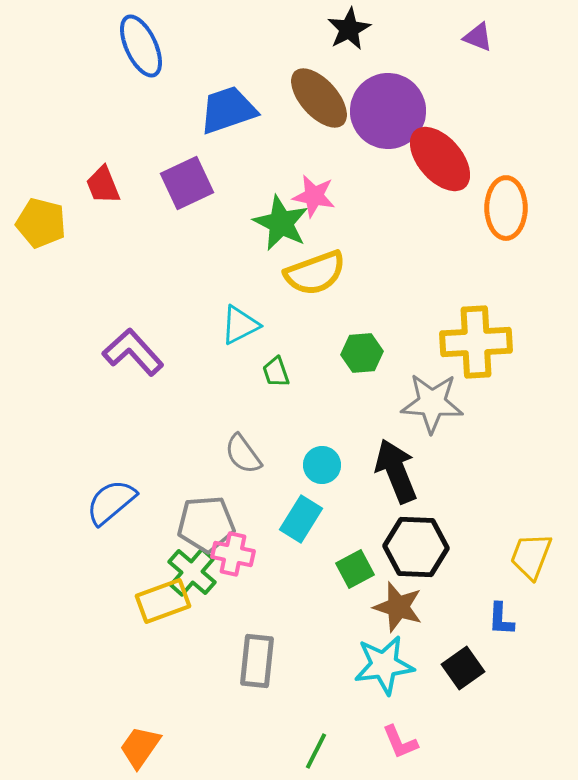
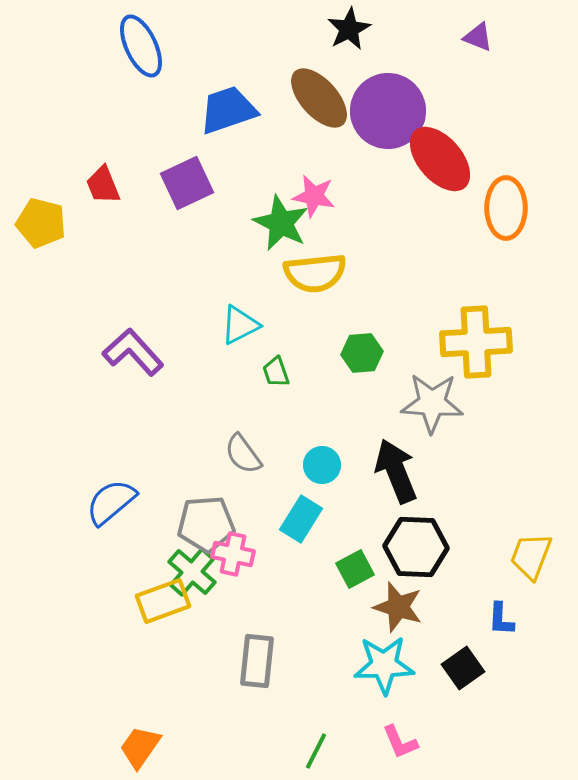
yellow semicircle: rotated 14 degrees clockwise
cyan star: rotated 6 degrees clockwise
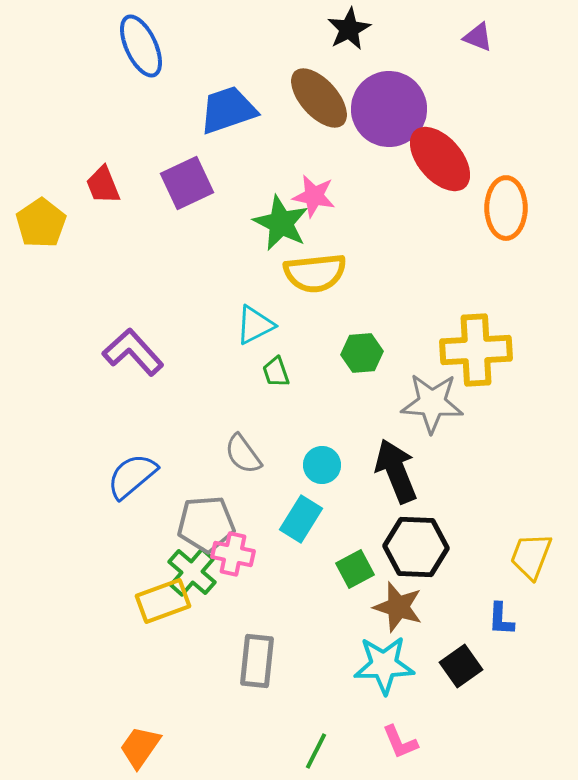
purple circle: moved 1 px right, 2 px up
yellow pentagon: rotated 24 degrees clockwise
cyan triangle: moved 15 px right
yellow cross: moved 8 px down
blue semicircle: moved 21 px right, 26 px up
black square: moved 2 px left, 2 px up
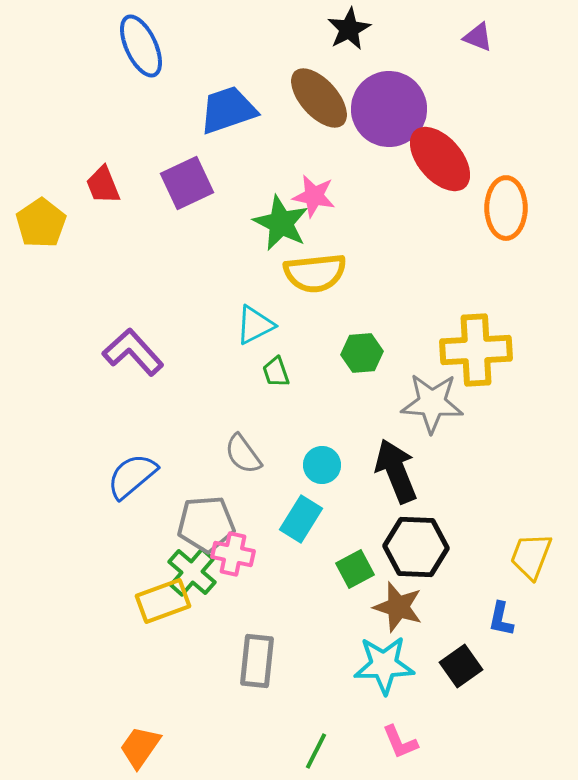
blue L-shape: rotated 9 degrees clockwise
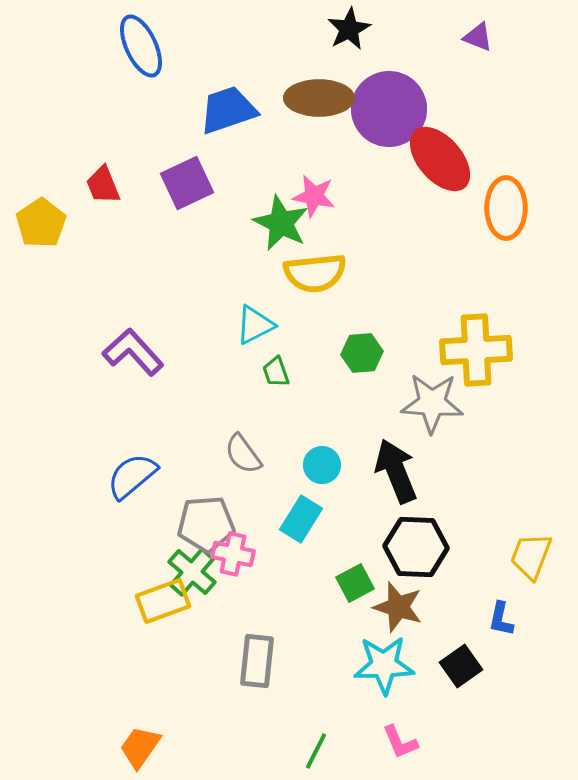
brown ellipse: rotated 48 degrees counterclockwise
green square: moved 14 px down
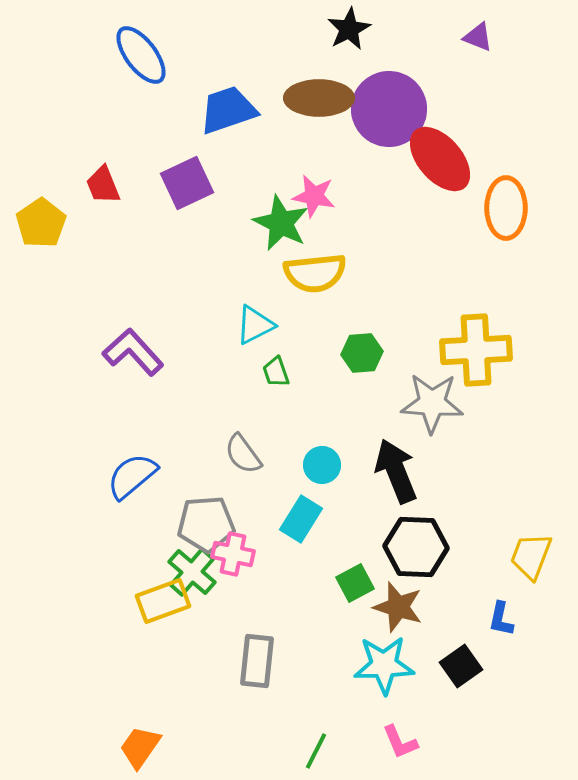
blue ellipse: moved 9 px down; rotated 12 degrees counterclockwise
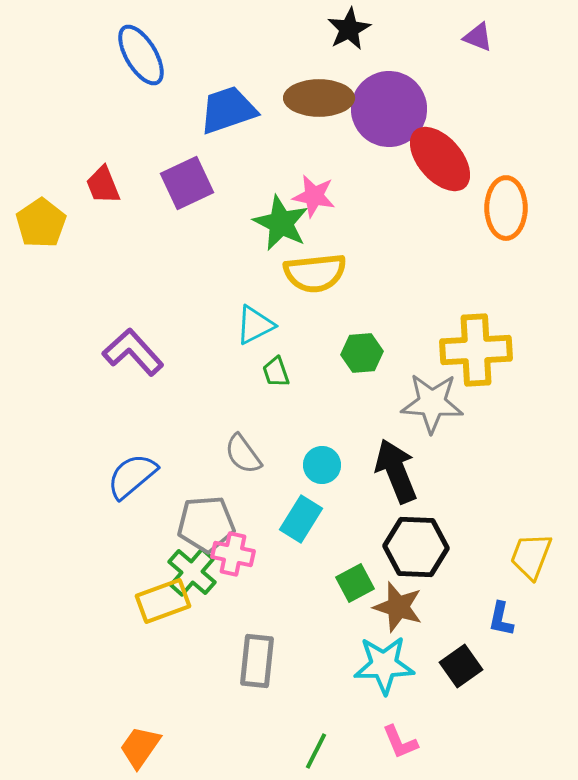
blue ellipse: rotated 6 degrees clockwise
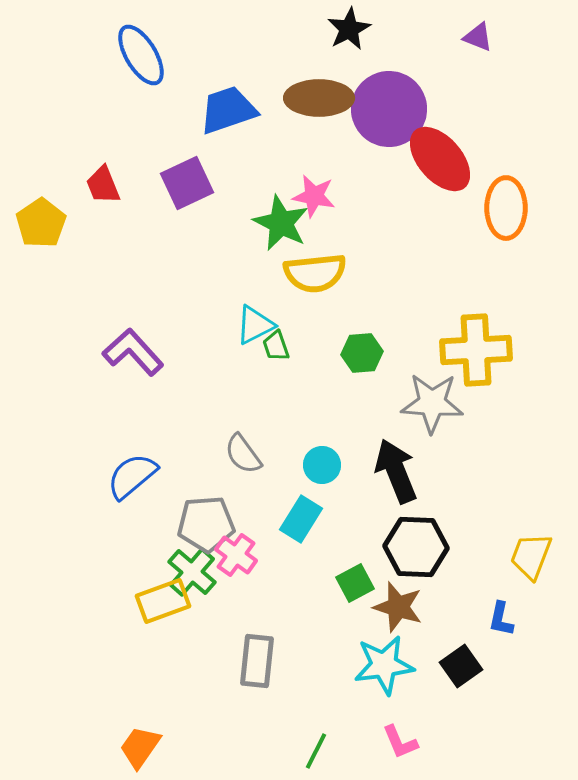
green trapezoid: moved 26 px up
pink cross: moved 3 px right, 1 px down; rotated 24 degrees clockwise
cyan star: rotated 6 degrees counterclockwise
